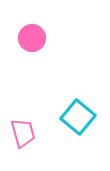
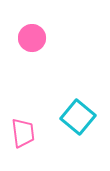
pink trapezoid: rotated 8 degrees clockwise
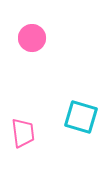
cyan square: moved 3 px right; rotated 24 degrees counterclockwise
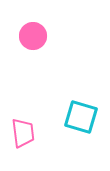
pink circle: moved 1 px right, 2 px up
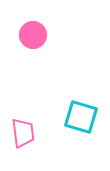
pink circle: moved 1 px up
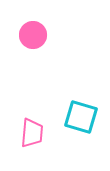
pink trapezoid: moved 9 px right; rotated 12 degrees clockwise
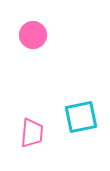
cyan square: rotated 28 degrees counterclockwise
